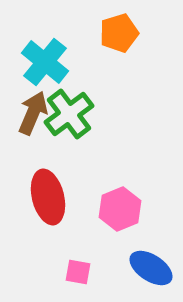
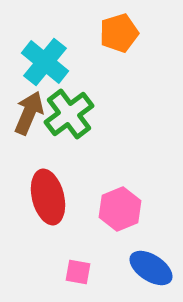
brown arrow: moved 4 px left
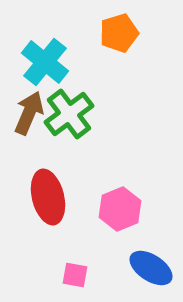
pink square: moved 3 px left, 3 px down
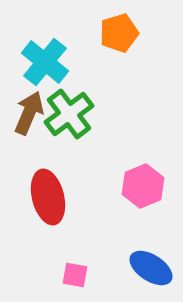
pink hexagon: moved 23 px right, 23 px up
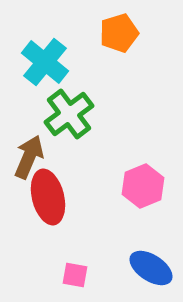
brown arrow: moved 44 px down
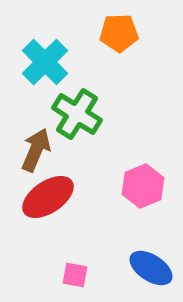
orange pentagon: rotated 15 degrees clockwise
cyan cross: rotated 6 degrees clockwise
green cross: moved 8 px right; rotated 21 degrees counterclockwise
brown arrow: moved 7 px right, 7 px up
red ellipse: rotated 70 degrees clockwise
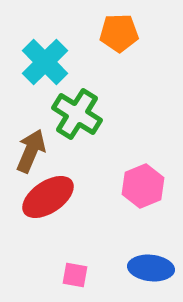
brown arrow: moved 5 px left, 1 px down
blue ellipse: rotated 27 degrees counterclockwise
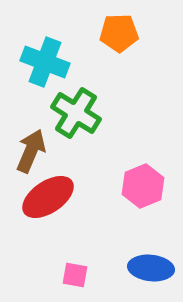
cyan cross: rotated 24 degrees counterclockwise
green cross: moved 1 px left, 1 px up
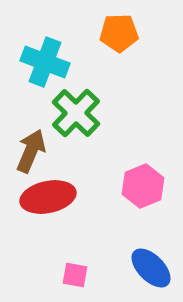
green cross: rotated 12 degrees clockwise
red ellipse: rotated 22 degrees clockwise
blue ellipse: rotated 39 degrees clockwise
